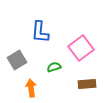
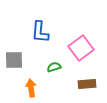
gray square: moved 3 px left; rotated 30 degrees clockwise
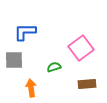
blue L-shape: moved 15 px left; rotated 85 degrees clockwise
